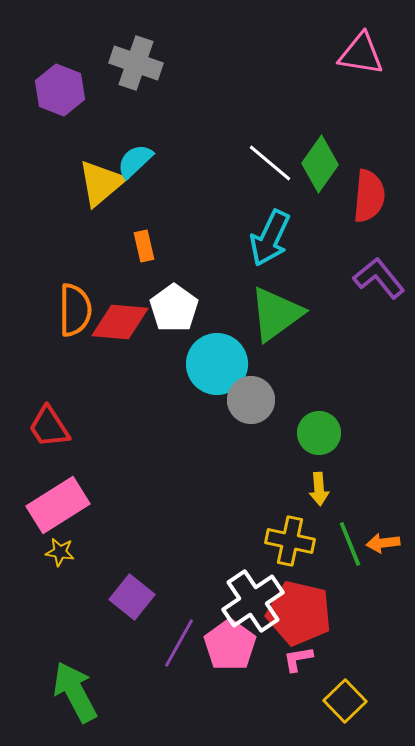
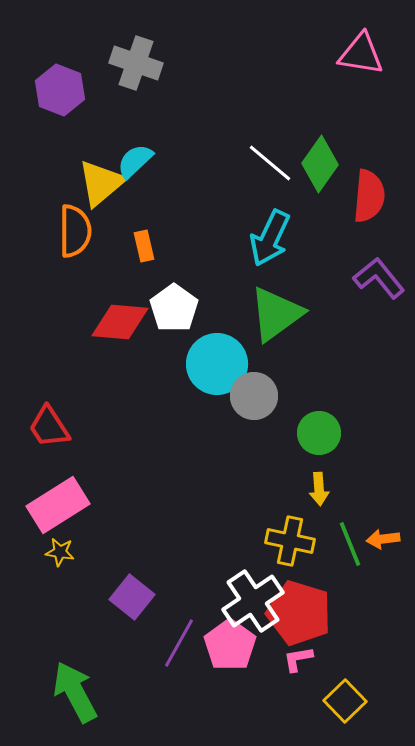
orange semicircle: moved 79 px up
gray circle: moved 3 px right, 4 px up
orange arrow: moved 4 px up
red pentagon: rotated 4 degrees clockwise
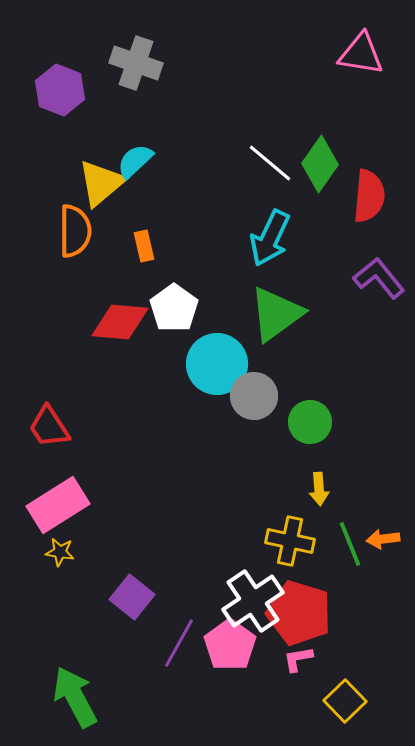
green circle: moved 9 px left, 11 px up
green arrow: moved 5 px down
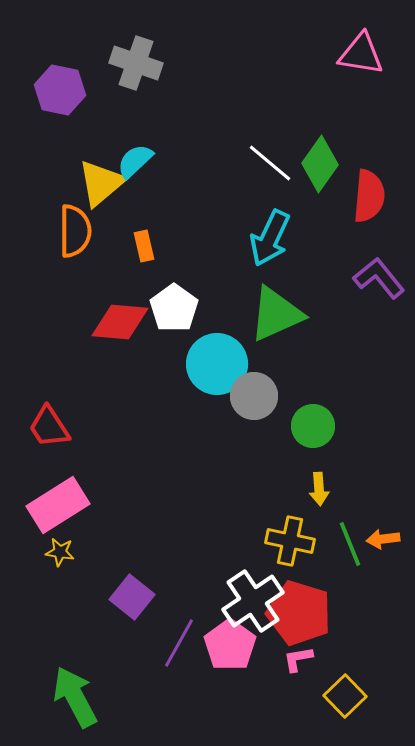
purple hexagon: rotated 9 degrees counterclockwise
green triangle: rotated 12 degrees clockwise
green circle: moved 3 px right, 4 px down
yellow square: moved 5 px up
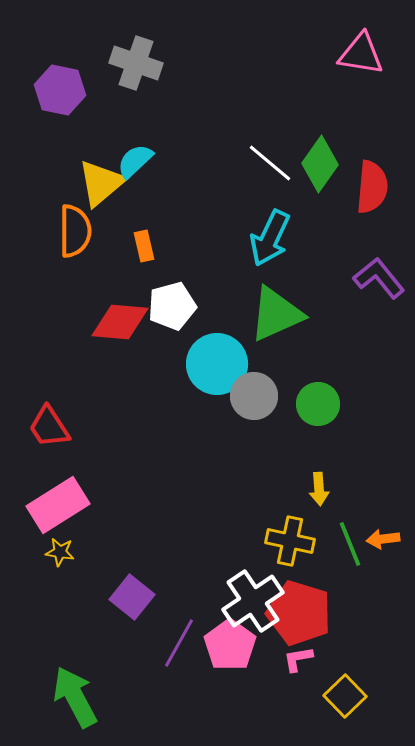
red semicircle: moved 3 px right, 9 px up
white pentagon: moved 2 px left, 2 px up; rotated 21 degrees clockwise
green circle: moved 5 px right, 22 px up
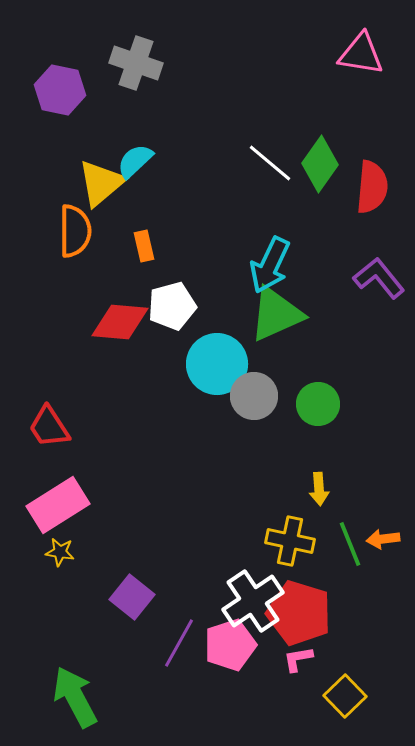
cyan arrow: moved 27 px down
pink pentagon: rotated 18 degrees clockwise
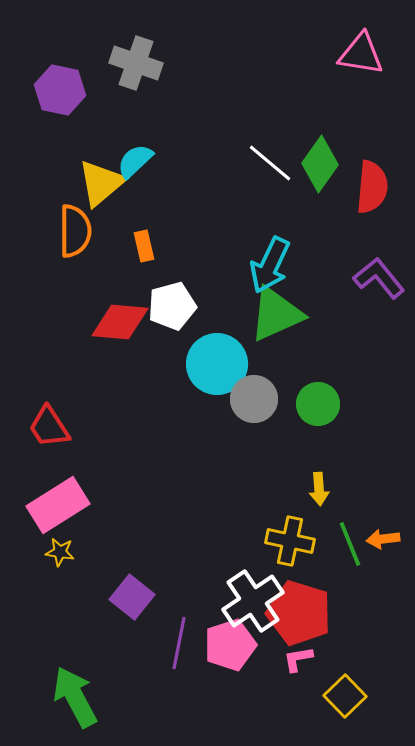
gray circle: moved 3 px down
purple line: rotated 18 degrees counterclockwise
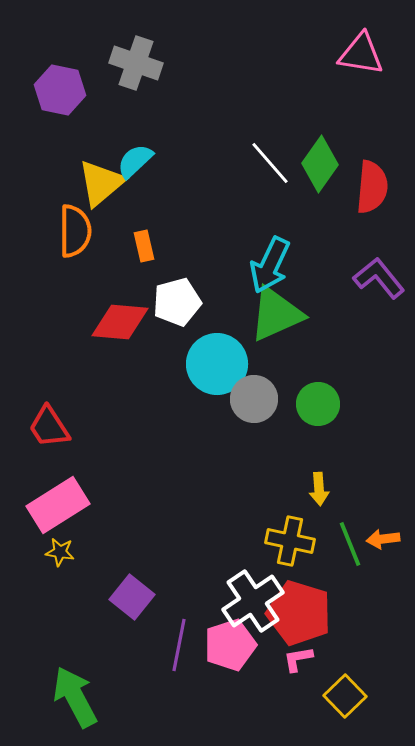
white line: rotated 9 degrees clockwise
white pentagon: moved 5 px right, 4 px up
purple line: moved 2 px down
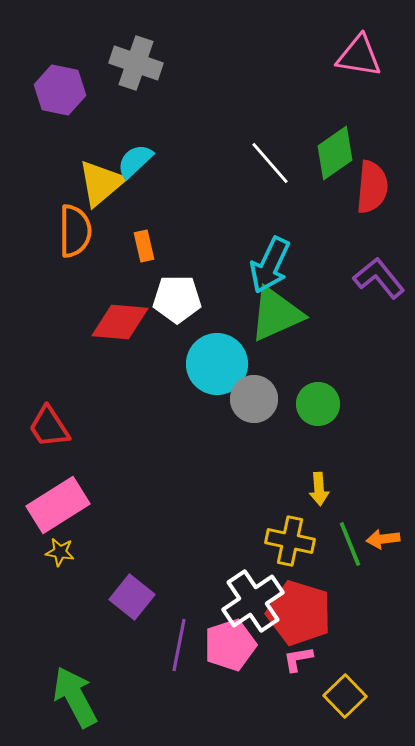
pink triangle: moved 2 px left, 2 px down
green diamond: moved 15 px right, 11 px up; rotated 20 degrees clockwise
white pentagon: moved 3 px up; rotated 15 degrees clockwise
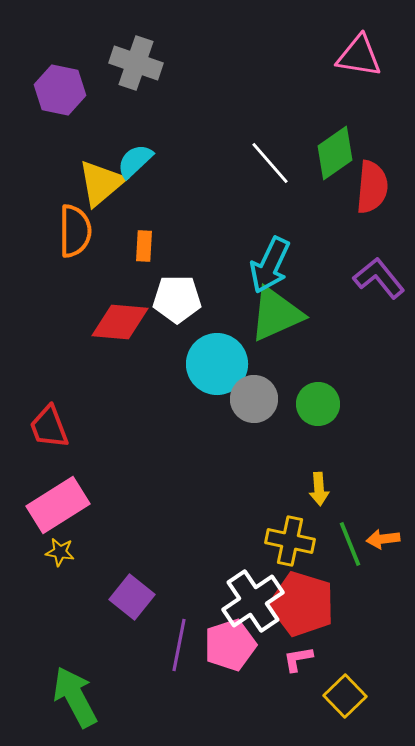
orange rectangle: rotated 16 degrees clockwise
red trapezoid: rotated 12 degrees clockwise
red pentagon: moved 3 px right, 9 px up
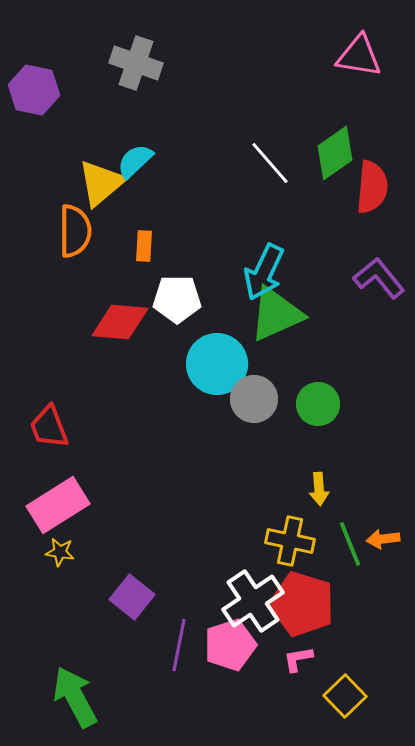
purple hexagon: moved 26 px left
cyan arrow: moved 6 px left, 7 px down
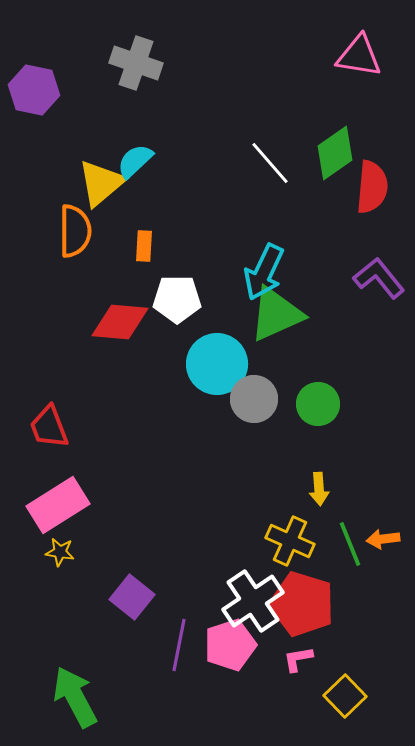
yellow cross: rotated 12 degrees clockwise
